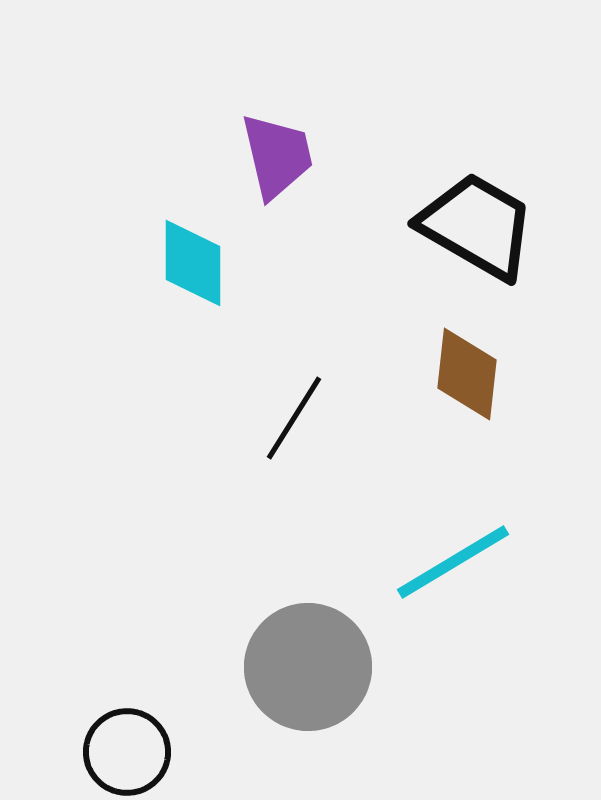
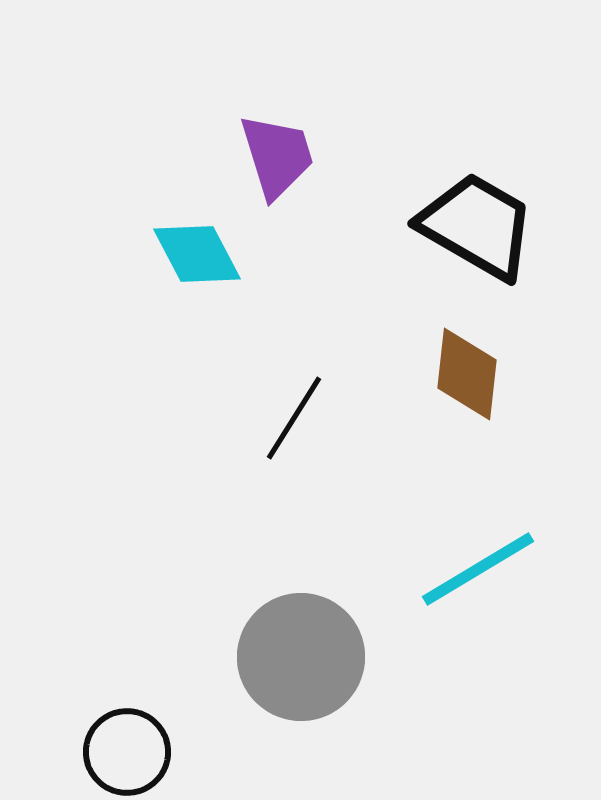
purple trapezoid: rotated 4 degrees counterclockwise
cyan diamond: moved 4 px right, 9 px up; rotated 28 degrees counterclockwise
cyan line: moved 25 px right, 7 px down
gray circle: moved 7 px left, 10 px up
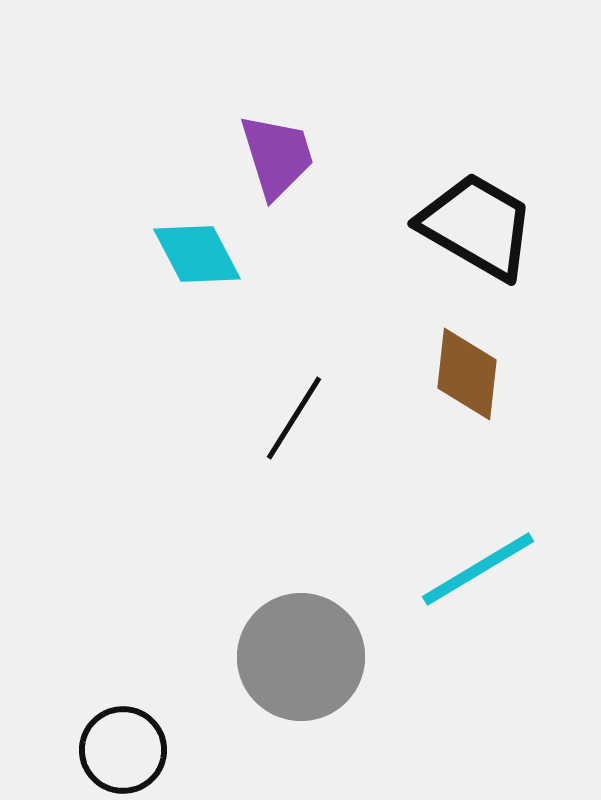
black circle: moved 4 px left, 2 px up
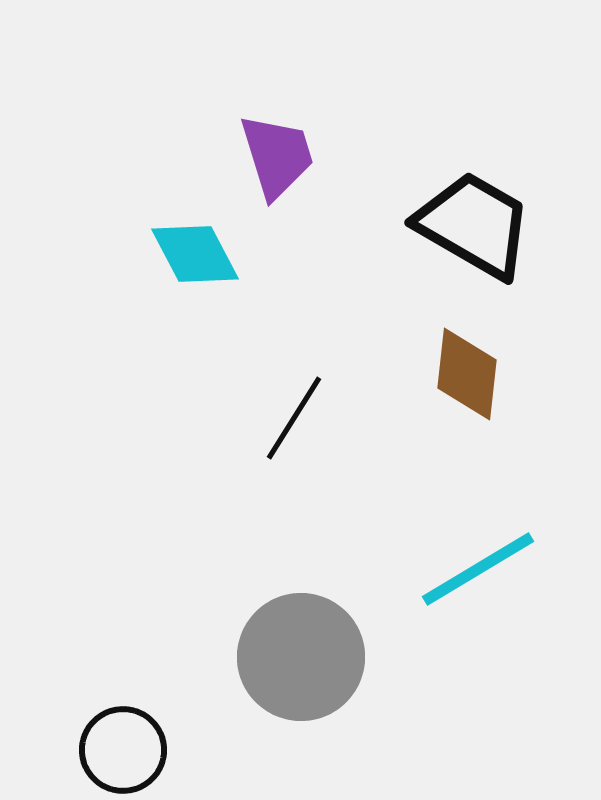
black trapezoid: moved 3 px left, 1 px up
cyan diamond: moved 2 px left
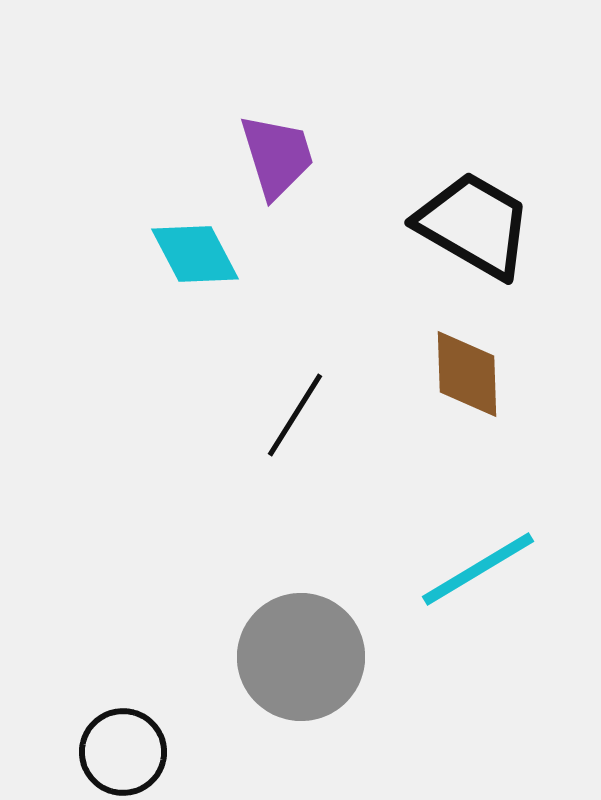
brown diamond: rotated 8 degrees counterclockwise
black line: moved 1 px right, 3 px up
black circle: moved 2 px down
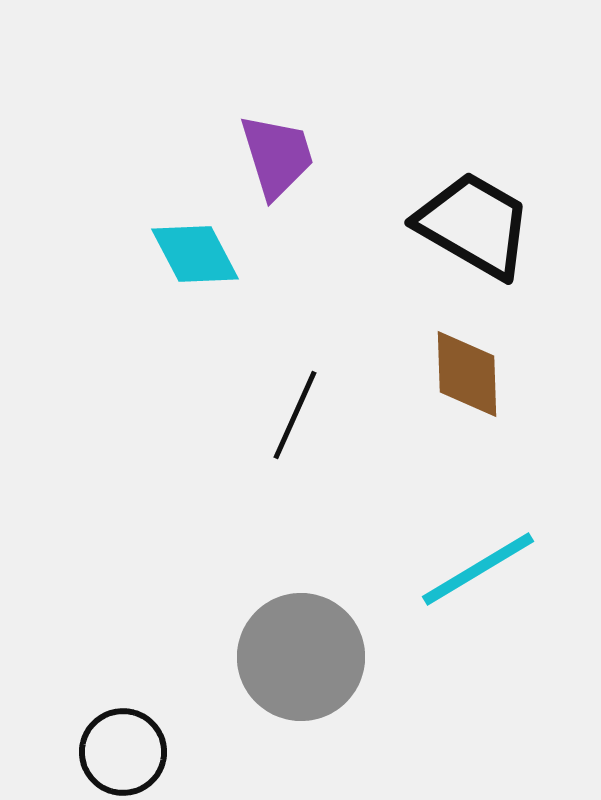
black line: rotated 8 degrees counterclockwise
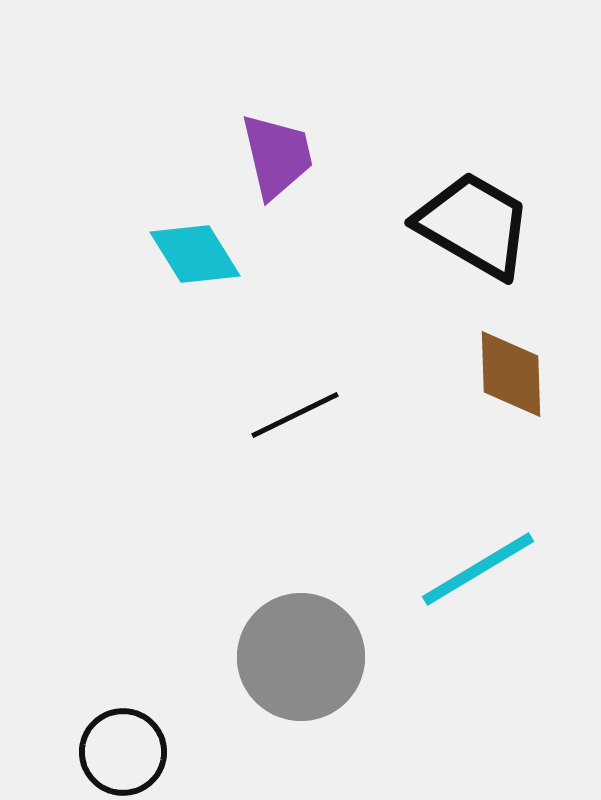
purple trapezoid: rotated 4 degrees clockwise
cyan diamond: rotated 4 degrees counterclockwise
brown diamond: moved 44 px right
black line: rotated 40 degrees clockwise
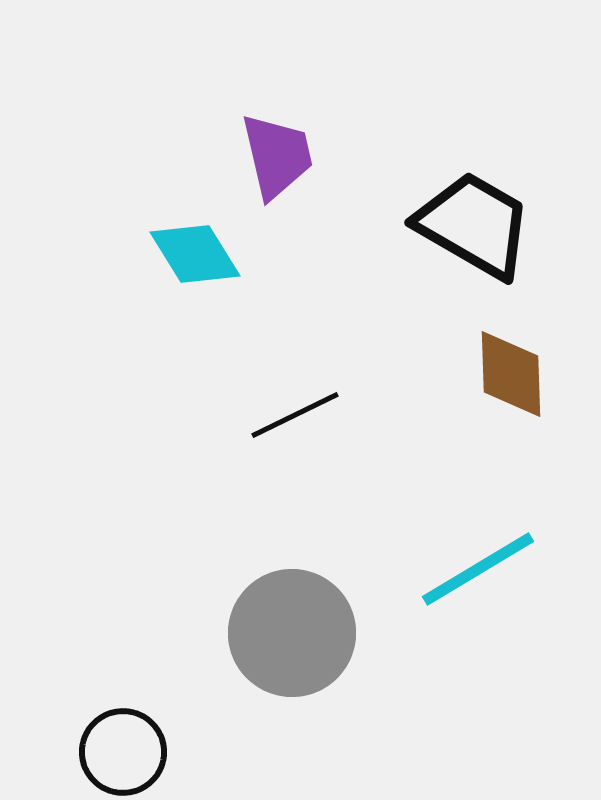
gray circle: moved 9 px left, 24 px up
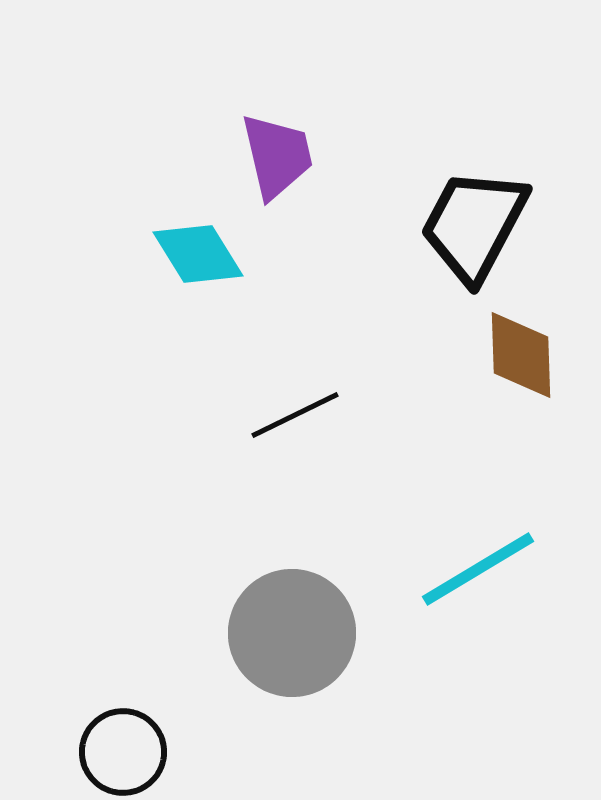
black trapezoid: rotated 92 degrees counterclockwise
cyan diamond: moved 3 px right
brown diamond: moved 10 px right, 19 px up
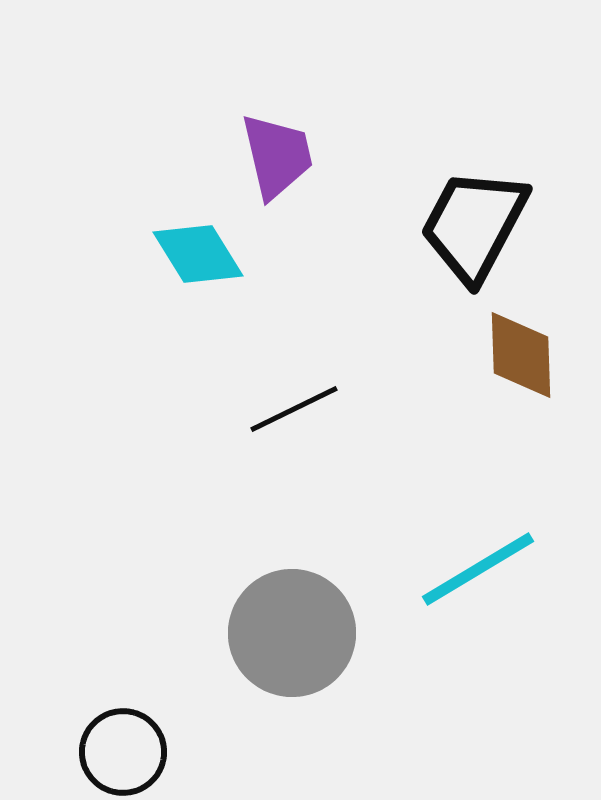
black line: moved 1 px left, 6 px up
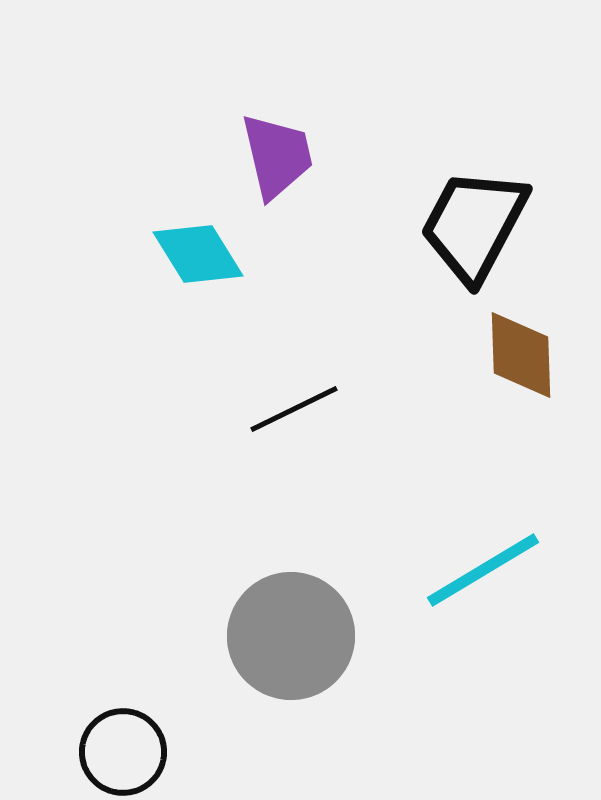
cyan line: moved 5 px right, 1 px down
gray circle: moved 1 px left, 3 px down
